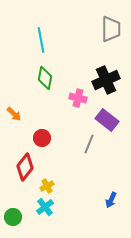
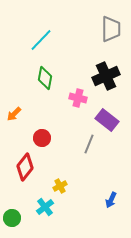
cyan line: rotated 55 degrees clockwise
black cross: moved 4 px up
orange arrow: rotated 91 degrees clockwise
yellow cross: moved 13 px right
green circle: moved 1 px left, 1 px down
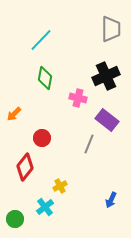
green circle: moved 3 px right, 1 px down
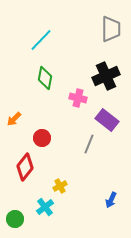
orange arrow: moved 5 px down
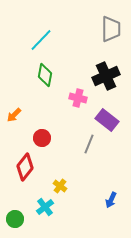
green diamond: moved 3 px up
orange arrow: moved 4 px up
yellow cross: rotated 24 degrees counterclockwise
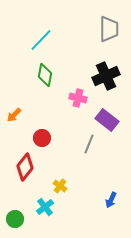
gray trapezoid: moved 2 px left
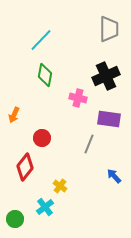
orange arrow: rotated 21 degrees counterclockwise
purple rectangle: moved 2 px right, 1 px up; rotated 30 degrees counterclockwise
blue arrow: moved 3 px right, 24 px up; rotated 112 degrees clockwise
